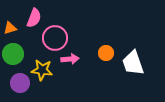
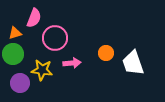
orange triangle: moved 5 px right, 5 px down
pink arrow: moved 2 px right, 4 px down
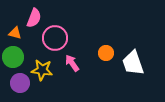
orange triangle: rotated 32 degrees clockwise
green circle: moved 3 px down
pink arrow: rotated 120 degrees counterclockwise
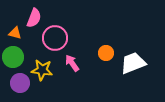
white trapezoid: rotated 88 degrees clockwise
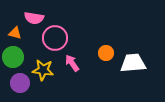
pink semicircle: rotated 78 degrees clockwise
white trapezoid: rotated 16 degrees clockwise
yellow star: moved 1 px right
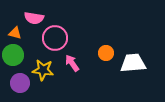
green circle: moved 2 px up
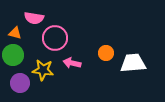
pink arrow: rotated 42 degrees counterclockwise
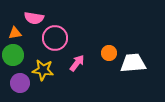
orange triangle: rotated 24 degrees counterclockwise
orange circle: moved 3 px right
pink arrow: moved 5 px right; rotated 114 degrees clockwise
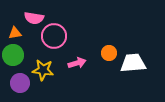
pink circle: moved 1 px left, 2 px up
pink arrow: rotated 36 degrees clockwise
